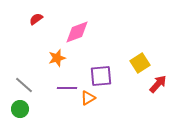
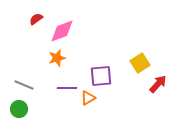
pink diamond: moved 15 px left, 1 px up
gray line: rotated 18 degrees counterclockwise
green circle: moved 1 px left
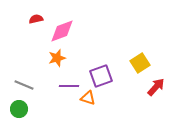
red semicircle: rotated 24 degrees clockwise
purple square: rotated 15 degrees counterclockwise
red arrow: moved 2 px left, 3 px down
purple line: moved 2 px right, 2 px up
orange triangle: rotated 49 degrees clockwise
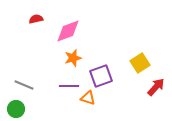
pink diamond: moved 6 px right
orange star: moved 16 px right
green circle: moved 3 px left
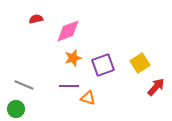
purple square: moved 2 px right, 11 px up
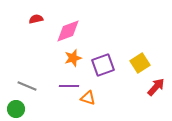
gray line: moved 3 px right, 1 px down
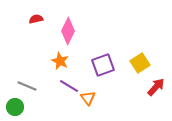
pink diamond: rotated 44 degrees counterclockwise
orange star: moved 13 px left, 3 px down; rotated 30 degrees counterclockwise
purple line: rotated 30 degrees clockwise
orange triangle: rotated 35 degrees clockwise
green circle: moved 1 px left, 2 px up
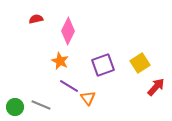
gray line: moved 14 px right, 19 px down
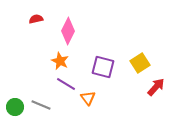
purple square: moved 2 px down; rotated 35 degrees clockwise
purple line: moved 3 px left, 2 px up
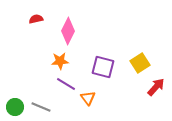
orange star: rotated 30 degrees counterclockwise
gray line: moved 2 px down
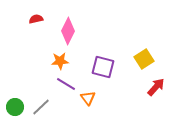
yellow square: moved 4 px right, 4 px up
gray line: rotated 66 degrees counterclockwise
